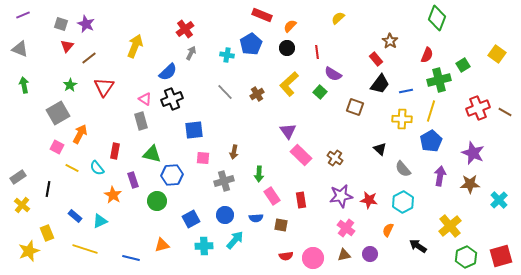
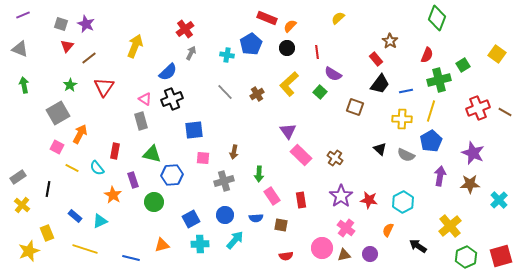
red rectangle at (262, 15): moved 5 px right, 3 px down
gray semicircle at (403, 169): moved 3 px right, 14 px up; rotated 24 degrees counterclockwise
purple star at (341, 196): rotated 25 degrees counterclockwise
green circle at (157, 201): moved 3 px left, 1 px down
cyan cross at (204, 246): moved 4 px left, 2 px up
pink circle at (313, 258): moved 9 px right, 10 px up
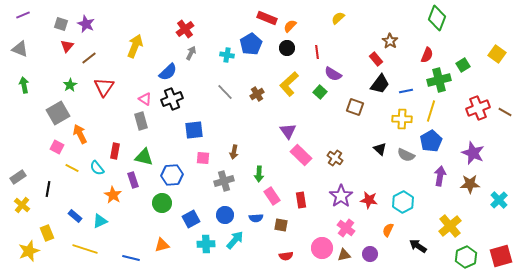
orange arrow at (80, 134): rotated 54 degrees counterclockwise
green triangle at (152, 154): moved 8 px left, 3 px down
green circle at (154, 202): moved 8 px right, 1 px down
cyan cross at (200, 244): moved 6 px right
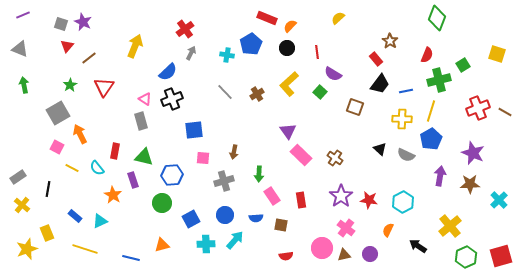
purple star at (86, 24): moved 3 px left, 2 px up
yellow square at (497, 54): rotated 18 degrees counterclockwise
blue pentagon at (431, 141): moved 2 px up
yellow star at (29, 251): moved 2 px left, 2 px up
